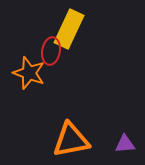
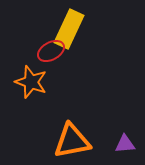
red ellipse: rotated 52 degrees clockwise
orange star: moved 2 px right, 9 px down
orange triangle: moved 1 px right, 1 px down
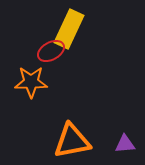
orange star: rotated 20 degrees counterclockwise
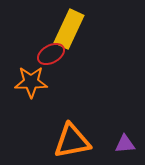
red ellipse: moved 3 px down
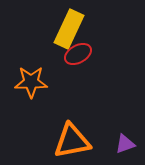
red ellipse: moved 27 px right
purple triangle: rotated 15 degrees counterclockwise
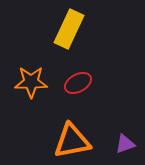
red ellipse: moved 29 px down
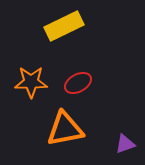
yellow rectangle: moved 5 px left, 3 px up; rotated 39 degrees clockwise
orange triangle: moved 7 px left, 12 px up
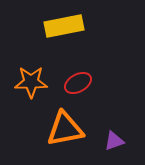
yellow rectangle: rotated 15 degrees clockwise
purple triangle: moved 11 px left, 3 px up
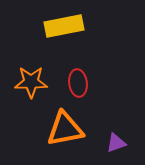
red ellipse: rotated 68 degrees counterclockwise
purple triangle: moved 2 px right, 2 px down
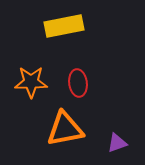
purple triangle: moved 1 px right
